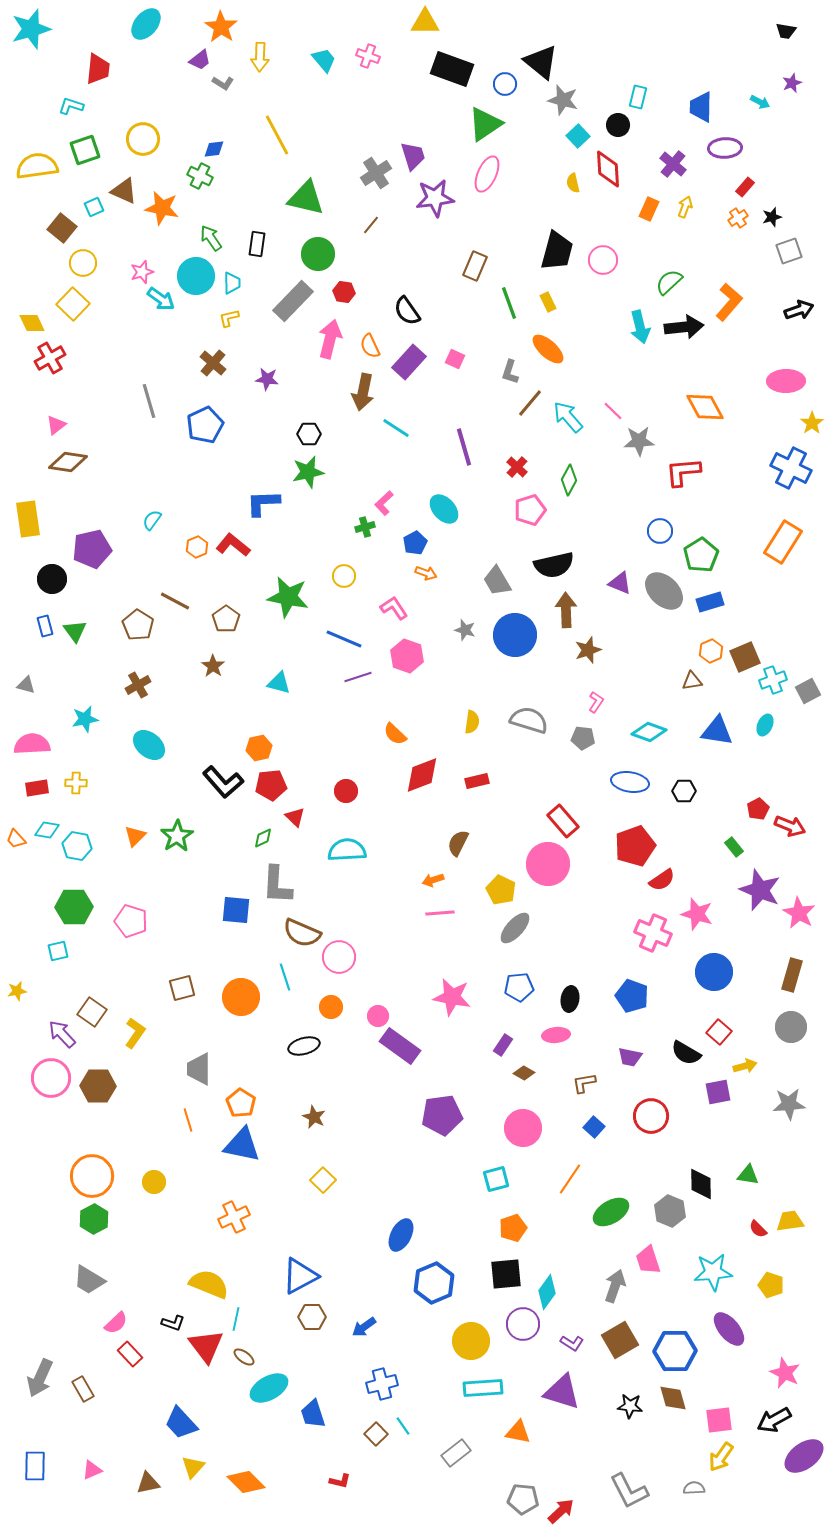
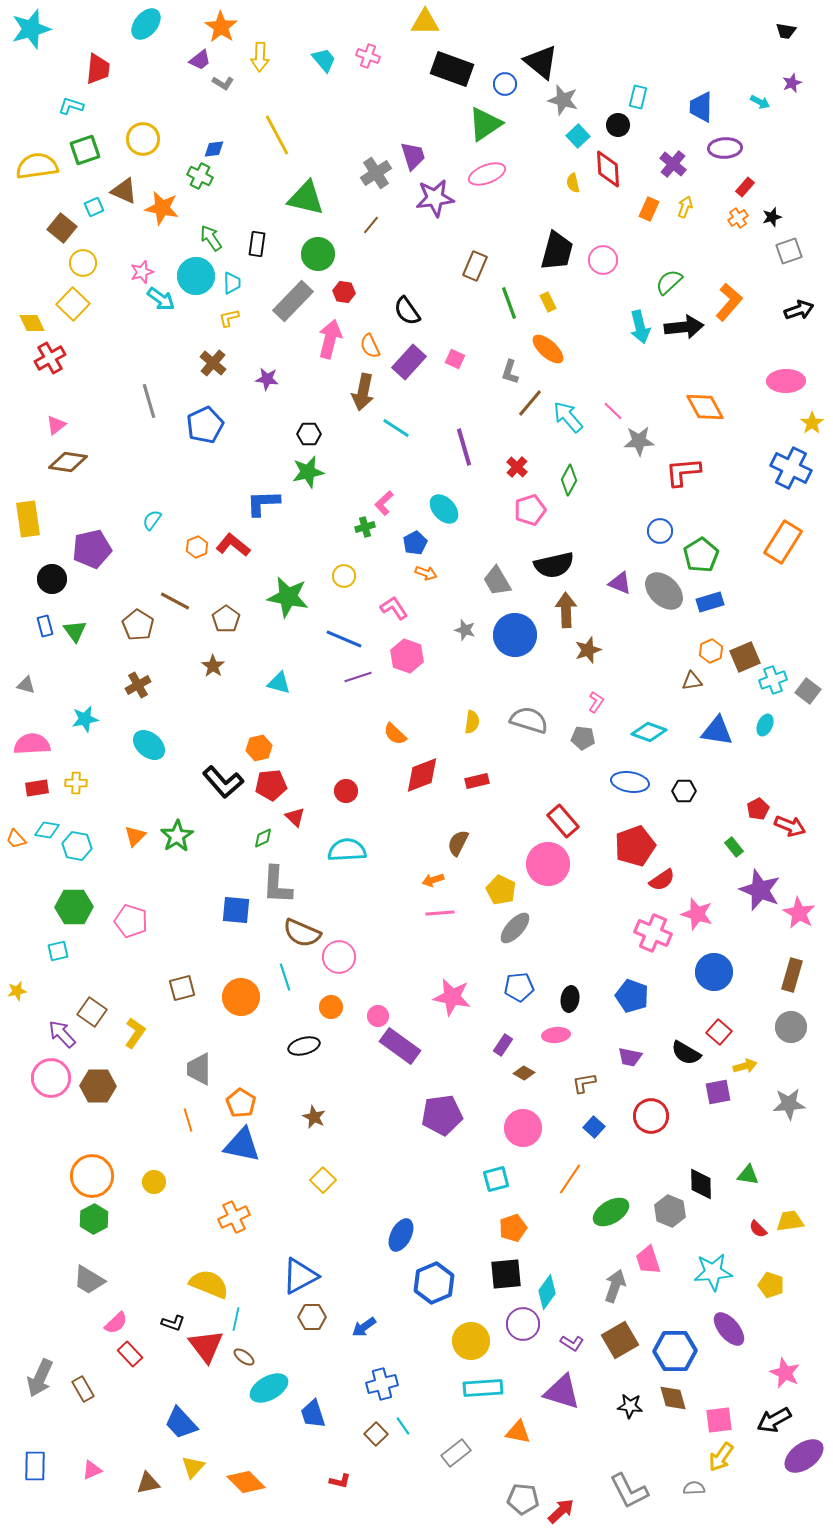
pink ellipse at (487, 174): rotated 45 degrees clockwise
gray square at (808, 691): rotated 25 degrees counterclockwise
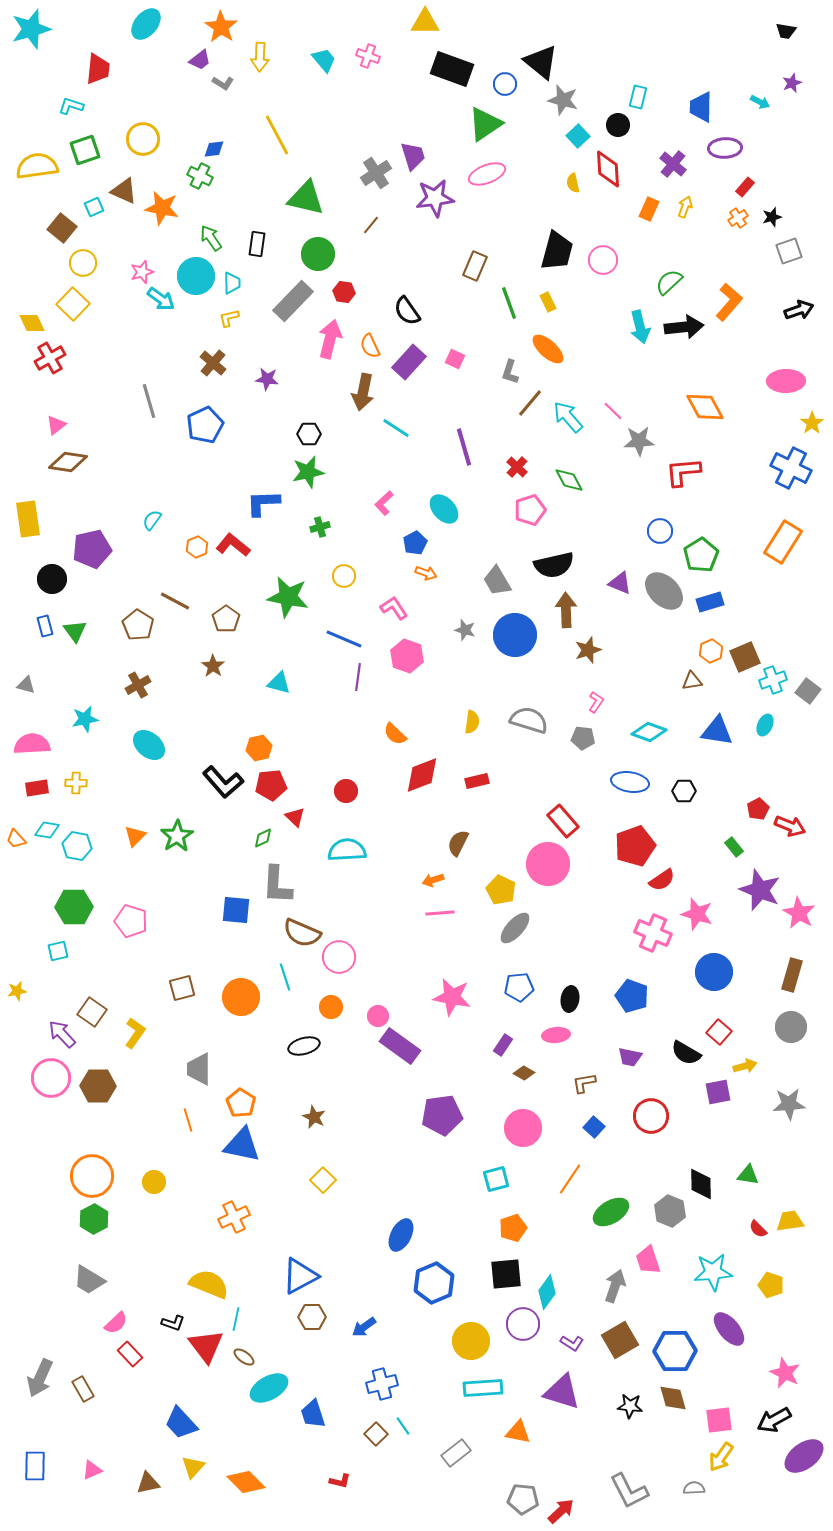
green diamond at (569, 480): rotated 56 degrees counterclockwise
green cross at (365, 527): moved 45 px left
purple line at (358, 677): rotated 64 degrees counterclockwise
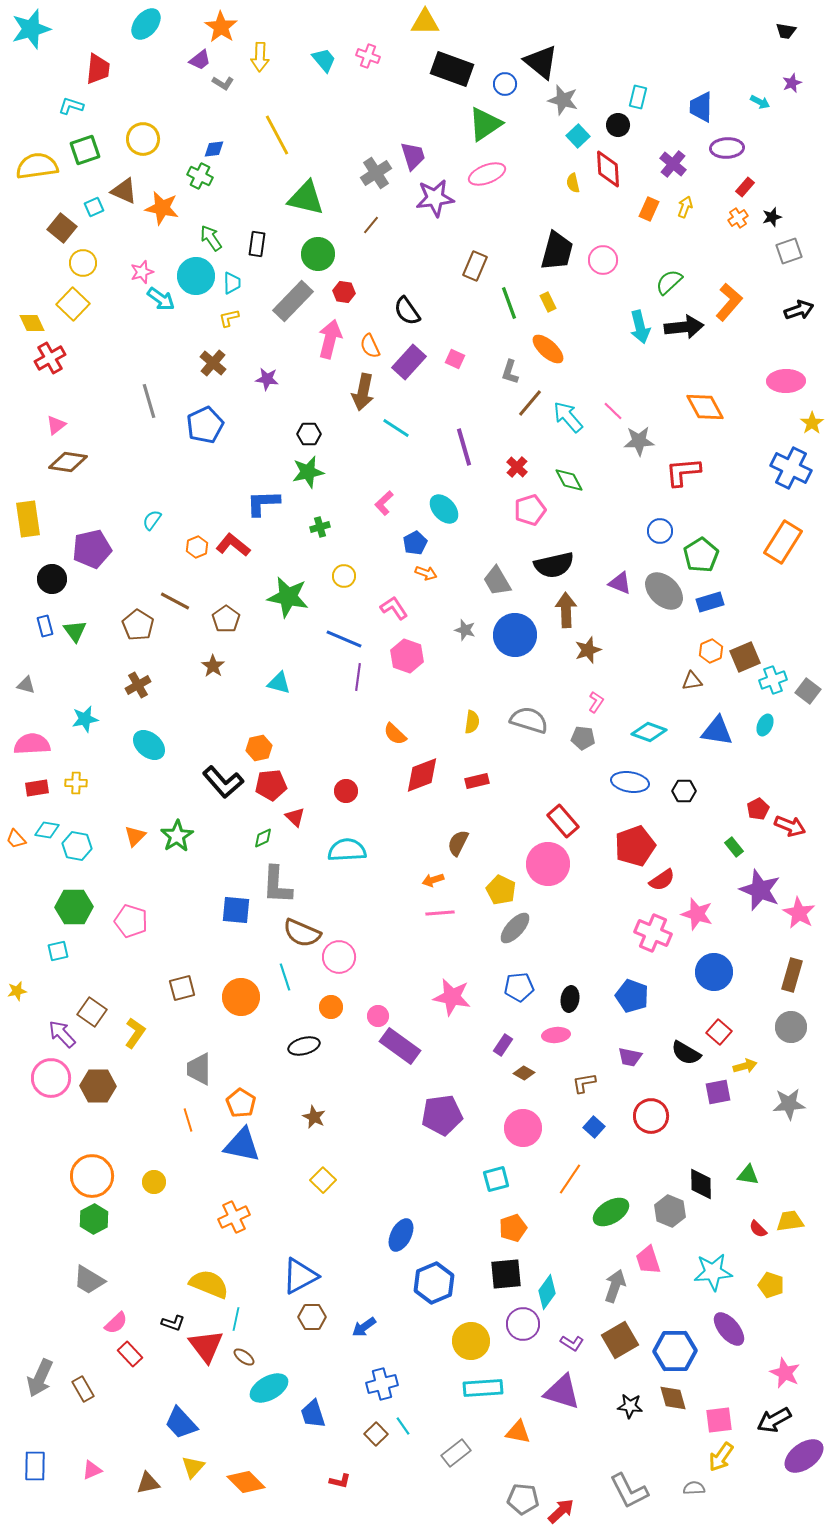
purple ellipse at (725, 148): moved 2 px right
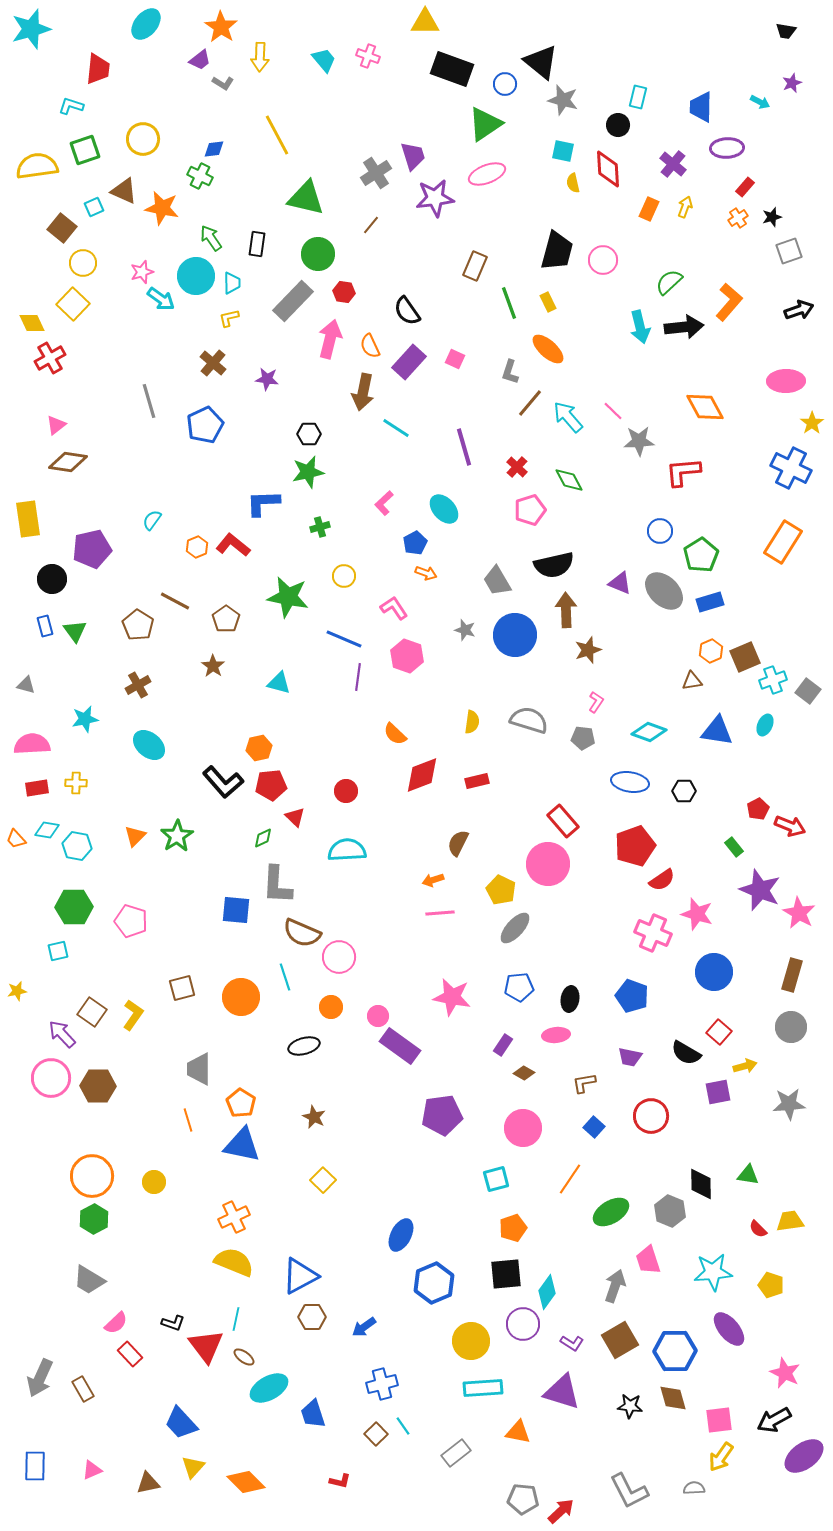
cyan square at (578, 136): moved 15 px left, 15 px down; rotated 35 degrees counterclockwise
yellow L-shape at (135, 1033): moved 2 px left, 18 px up
yellow semicircle at (209, 1284): moved 25 px right, 22 px up
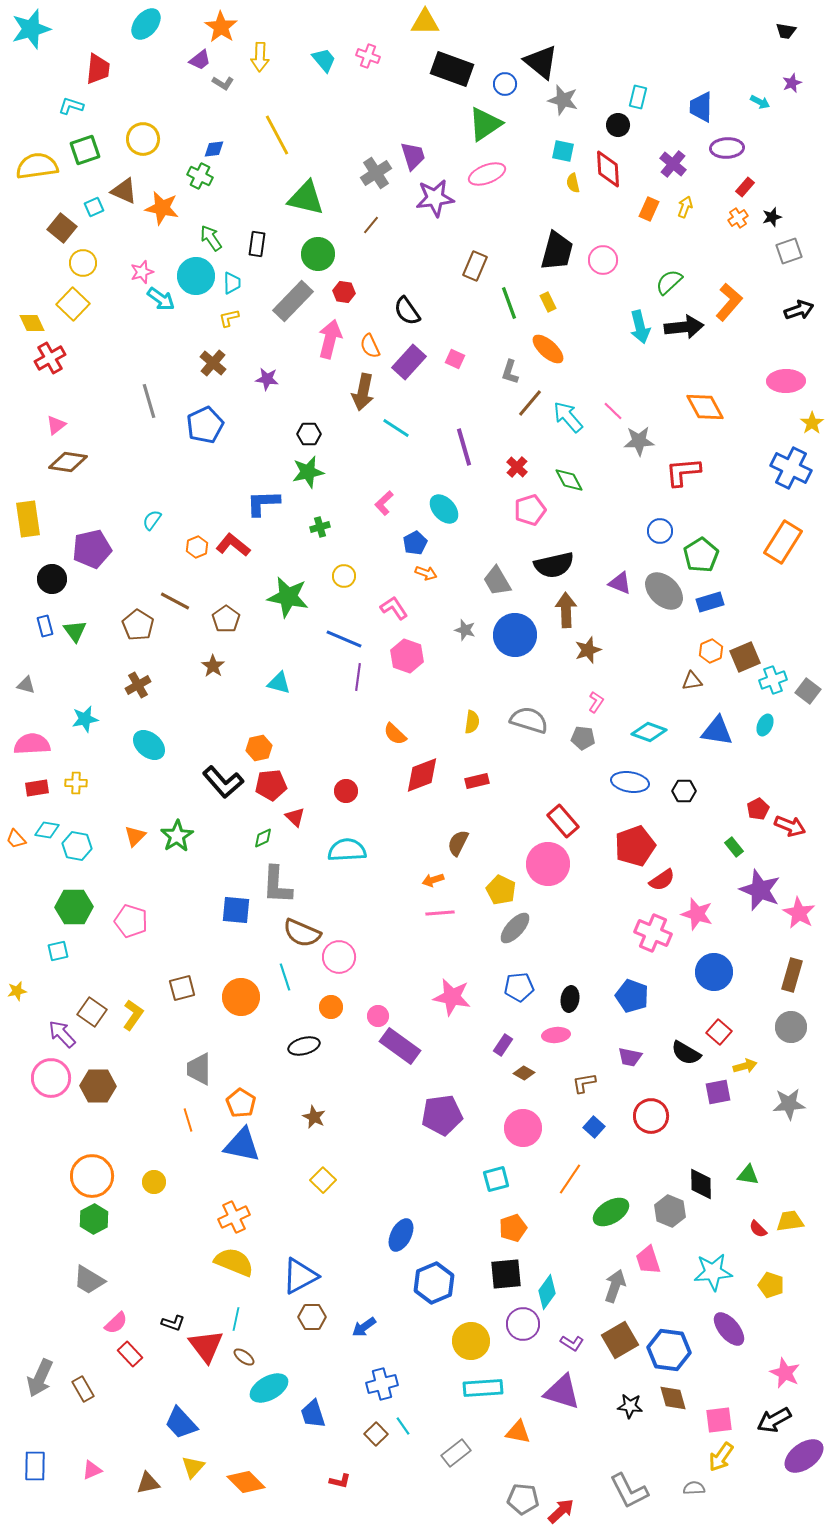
blue hexagon at (675, 1351): moved 6 px left, 1 px up; rotated 9 degrees clockwise
